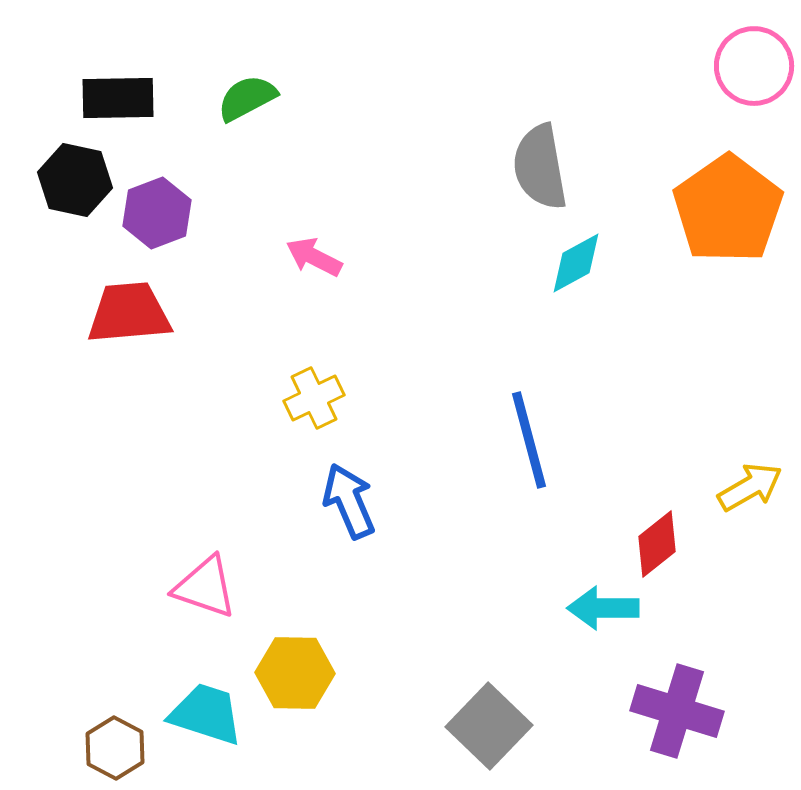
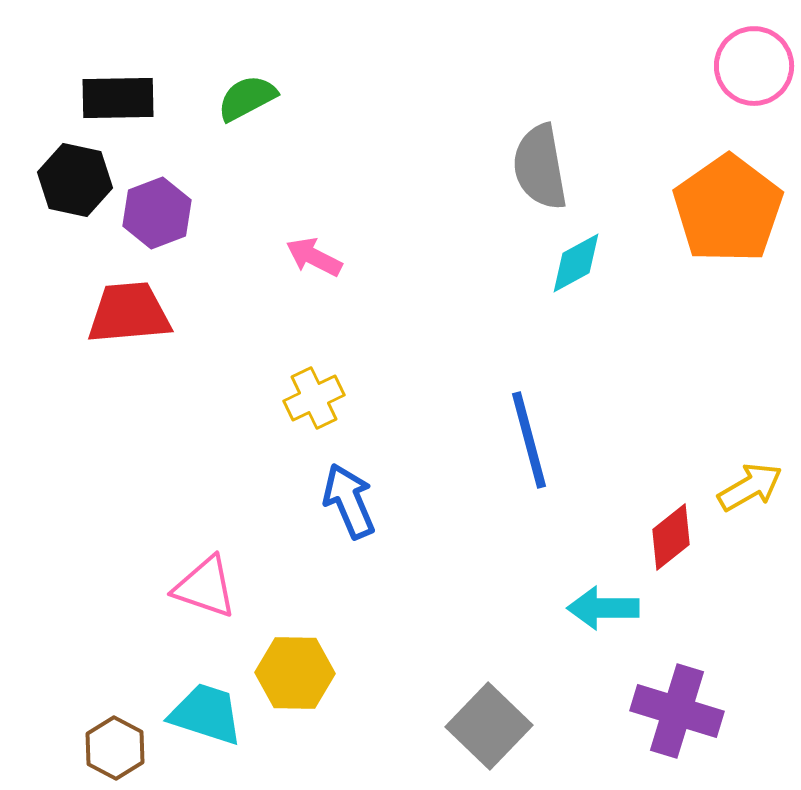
red diamond: moved 14 px right, 7 px up
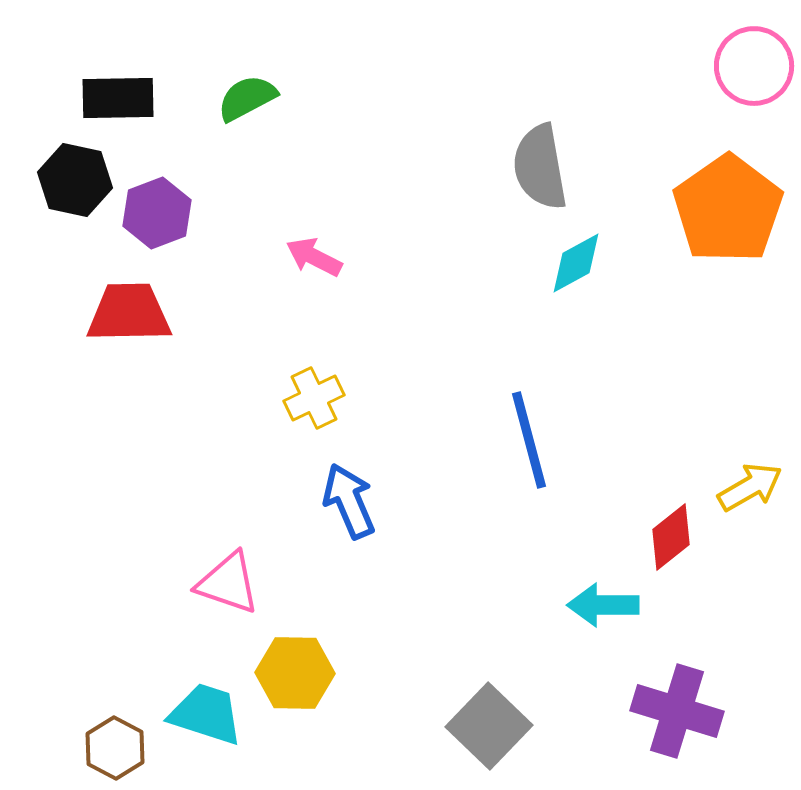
red trapezoid: rotated 4 degrees clockwise
pink triangle: moved 23 px right, 4 px up
cyan arrow: moved 3 px up
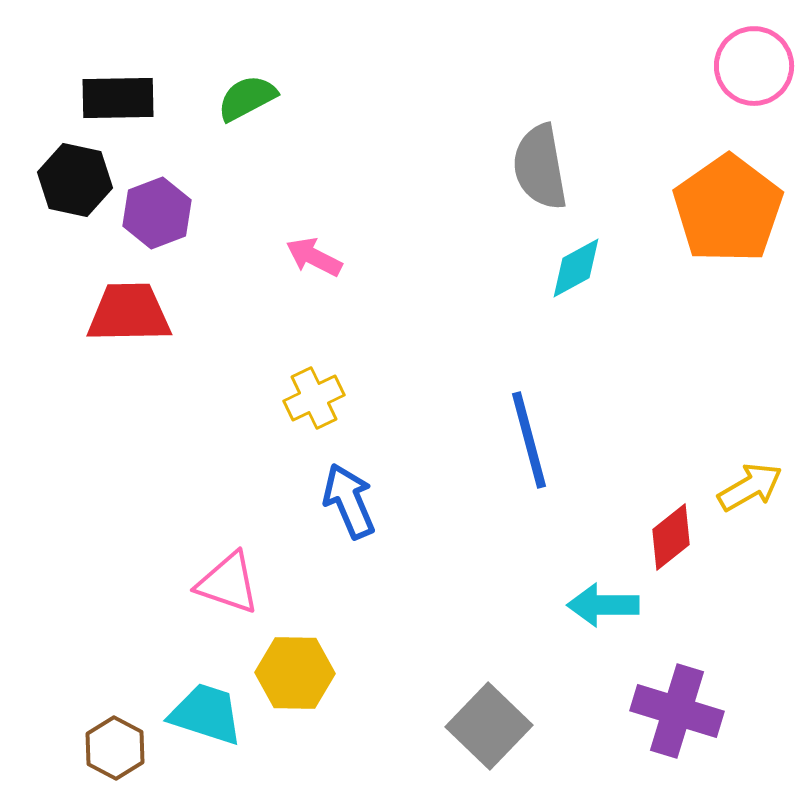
cyan diamond: moved 5 px down
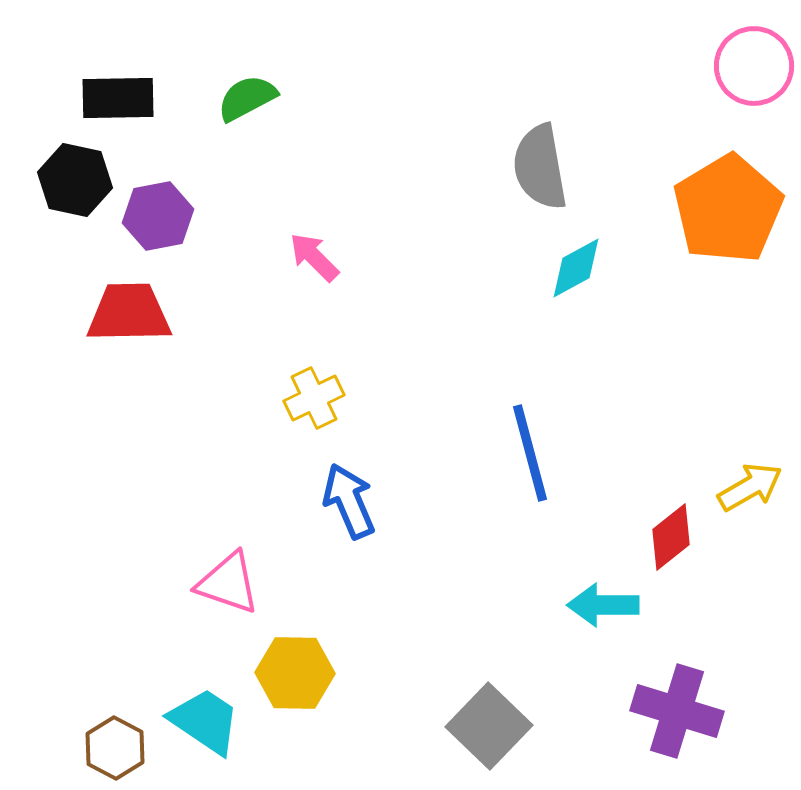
orange pentagon: rotated 4 degrees clockwise
purple hexagon: moved 1 px right, 3 px down; rotated 10 degrees clockwise
pink arrow: rotated 18 degrees clockwise
blue line: moved 1 px right, 13 px down
cyan trapezoid: moved 1 px left, 7 px down; rotated 16 degrees clockwise
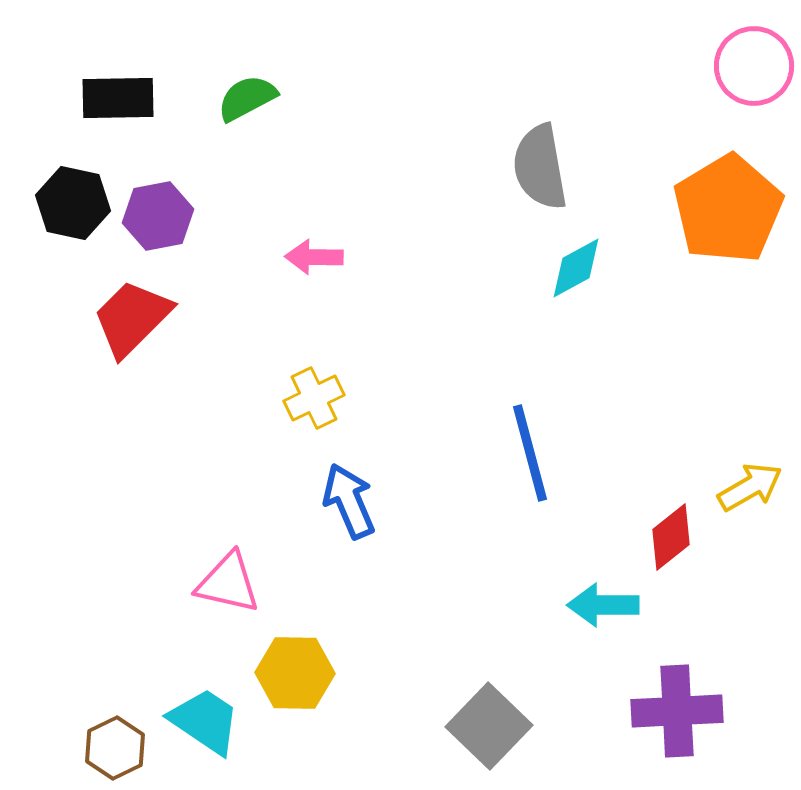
black hexagon: moved 2 px left, 23 px down
pink arrow: rotated 44 degrees counterclockwise
red trapezoid: moved 3 px right, 5 px down; rotated 44 degrees counterclockwise
pink triangle: rotated 6 degrees counterclockwise
purple cross: rotated 20 degrees counterclockwise
brown hexagon: rotated 6 degrees clockwise
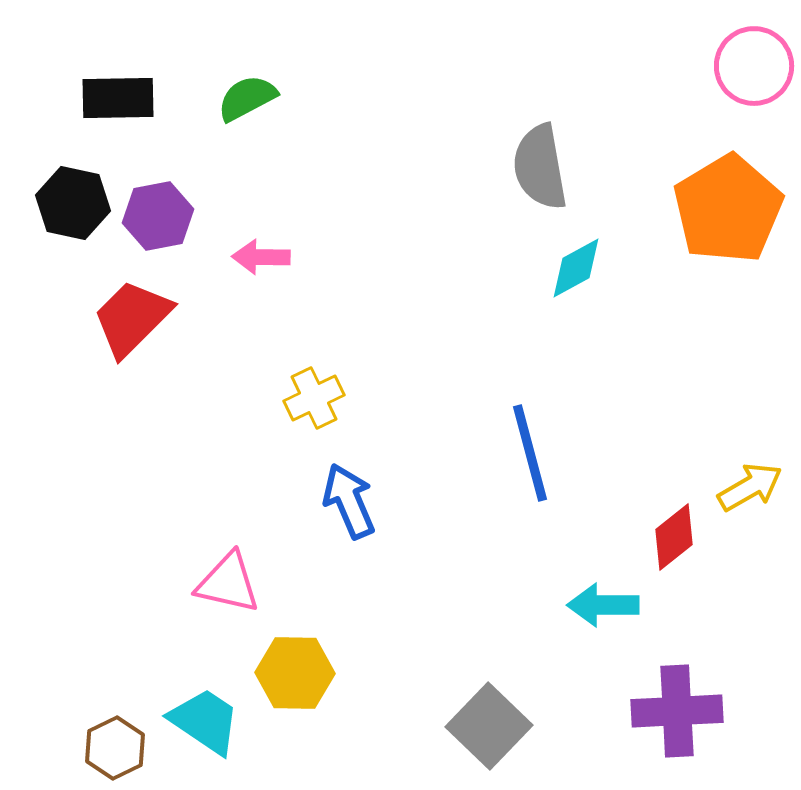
pink arrow: moved 53 px left
red diamond: moved 3 px right
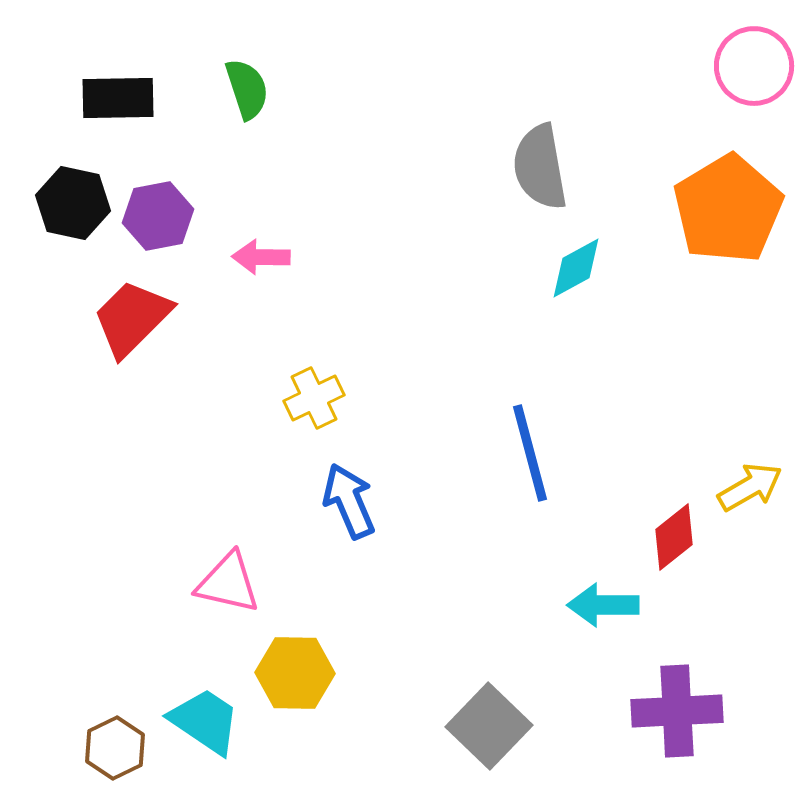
green semicircle: moved 9 px up; rotated 100 degrees clockwise
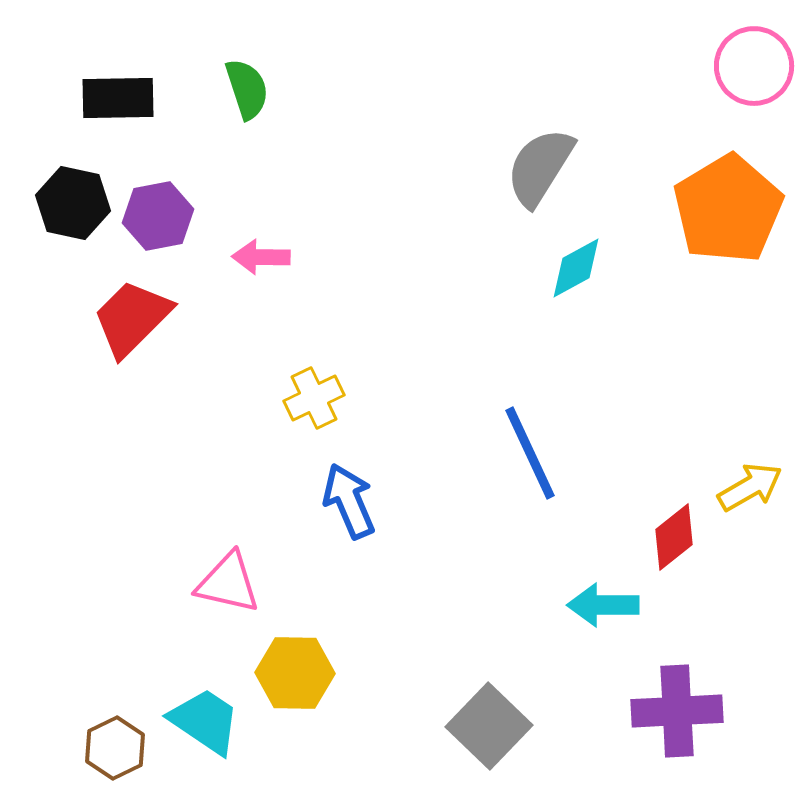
gray semicircle: rotated 42 degrees clockwise
blue line: rotated 10 degrees counterclockwise
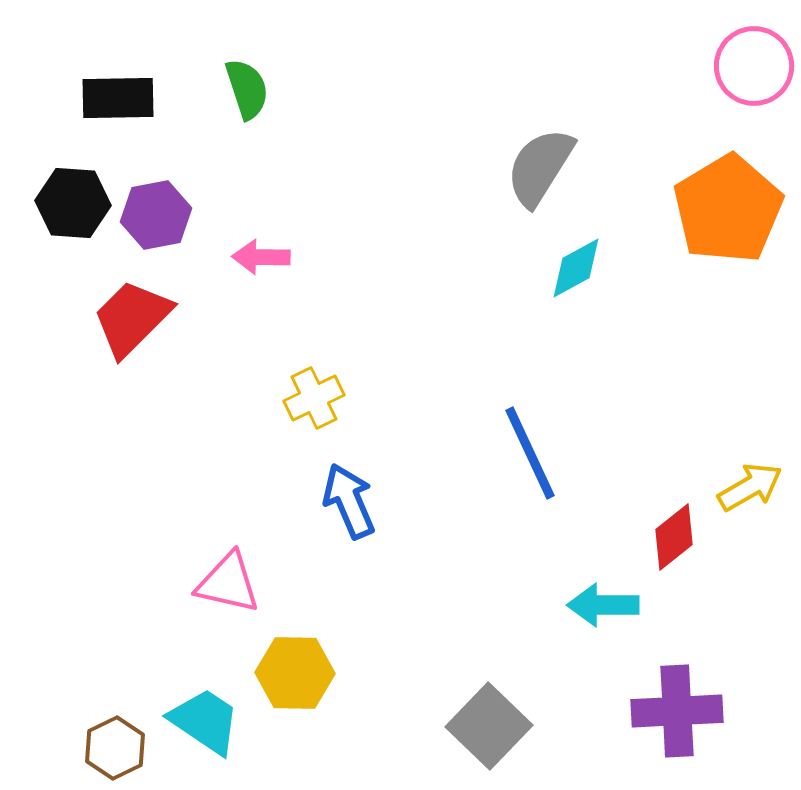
black hexagon: rotated 8 degrees counterclockwise
purple hexagon: moved 2 px left, 1 px up
